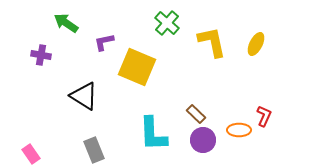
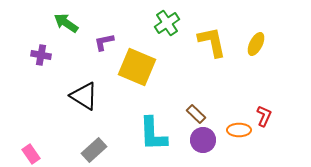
green cross: rotated 15 degrees clockwise
gray rectangle: rotated 70 degrees clockwise
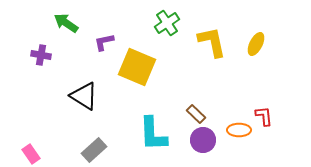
red L-shape: rotated 30 degrees counterclockwise
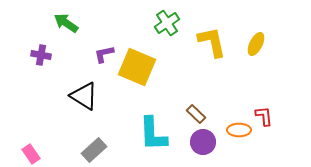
purple L-shape: moved 12 px down
purple circle: moved 2 px down
